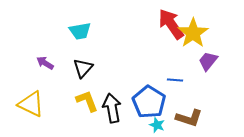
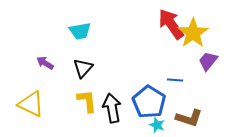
yellow L-shape: rotated 15 degrees clockwise
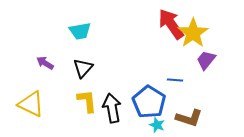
purple trapezoid: moved 2 px left, 1 px up
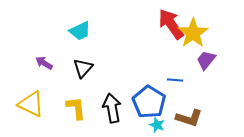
cyan trapezoid: rotated 15 degrees counterclockwise
purple arrow: moved 1 px left
yellow L-shape: moved 11 px left, 7 px down
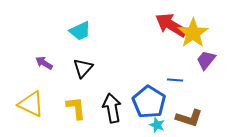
red arrow: moved 1 px down; rotated 24 degrees counterclockwise
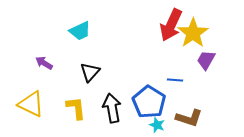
red arrow: rotated 96 degrees counterclockwise
purple trapezoid: rotated 10 degrees counterclockwise
black triangle: moved 7 px right, 4 px down
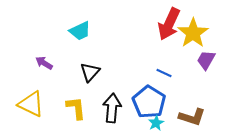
red arrow: moved 2 px left, 1 px up
blue line: moved 11 px left, 7 px up; rotated 21 degrees clockwise
black arrow: rotated 16 degrees clockwise
brown L-shape: moved 3 px right, 1 px up
cyan star: moved 1 px left, 2 px up; rotated 21 degrees clockwise
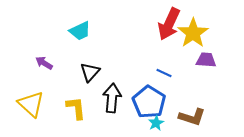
purple trapezoid: rotated 65 degrees clockwise
yellow triangle: rotated 16 degrees clockwise
black arrow: moved 10 px up
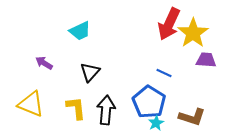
black arrow: moved 6 px left, 12 px down
yellow triangle: rotated 20 degrees counterclockwise
